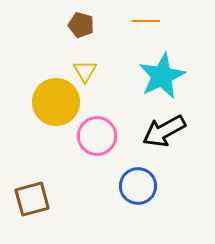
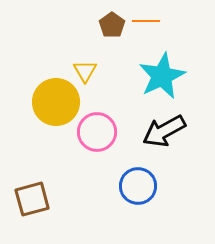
brown pentagon: moved 31 px right; rotated 20 degrees clockwise
pink circle: moved 4 px up
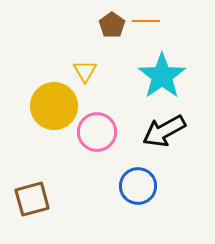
cyan star: rotated 9 degrees counterclockwise
yellow circle: moved 2 px left, 4 px down
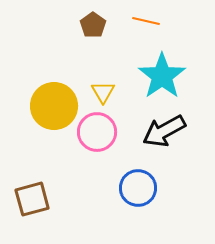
orange line: rotated 12 degrees clockwise
brown pentagon: moved 19 px left
yellow triangle: moved 18 px right, 21 px down
blue circle: moved 2 px down
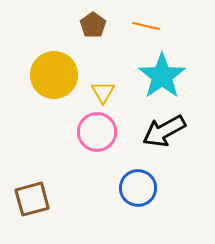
orange line: moved 5 px down
yellow circle: moved 31 px up
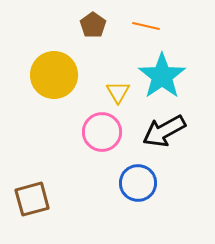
yellow triangle: moved 15 px right
pink circle: moved 5 px right
blue circle: moved 5 px up
